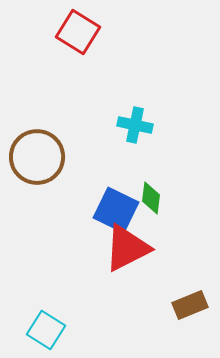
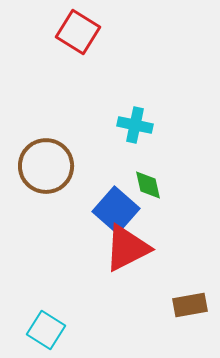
brown circle: moved 9 px right, 9 px down
green diamond: moved 3 px left, 13 px up; rotated 20 degrees counterclockwise
blue square: rotated 15 degrees clockwise
brown rectangle: rotated 12 degrees clockwise
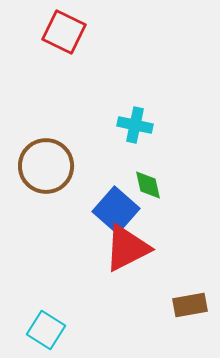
red square: moved 14 px left; rotated 6 degrees counterclockwise
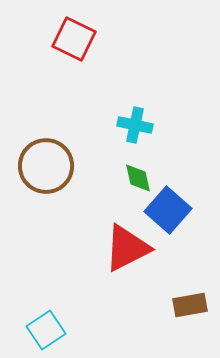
red square: moved 10 px right, 7 px down
green diamond: moved 10 px left, 7 px up
blue square: moved 52 px right
cyan square: rotated 24 degrees clockwise
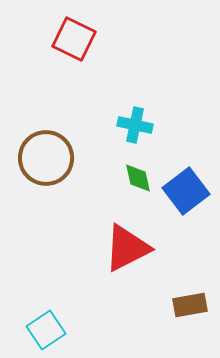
brown circle: moved 8 px up
blue square: moved 18 px right, 19 px up; rotated 12 degrees clockwise
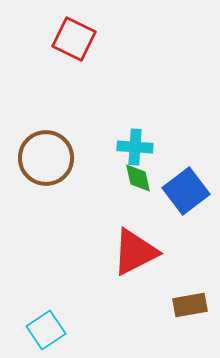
cyan cross: moved 22 px down; rotated 8 degrees counterclockwise
red triangle: moved 8 px right, 4 px down
